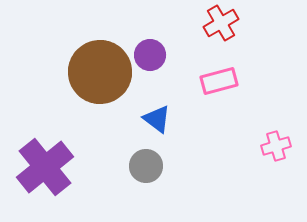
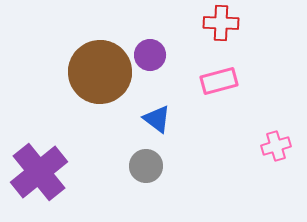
red cross: rotated 32 degrees clockwise
purple cross: moved 6 px left, 5 px down
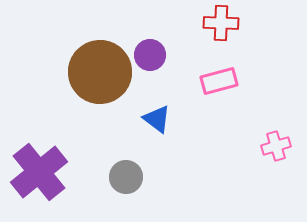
gray circle: moved 20 px left, 11 px down
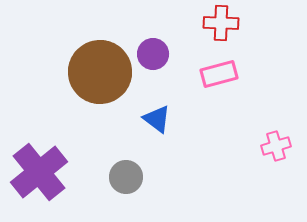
purple circle: moved 3 px right, 1 px up
pink rectangle: moved 7 px up
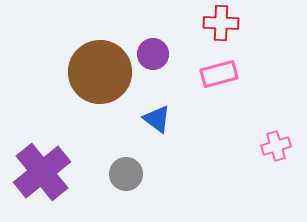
purple cross: moved 3 px right
gray circle: moved 3 px up
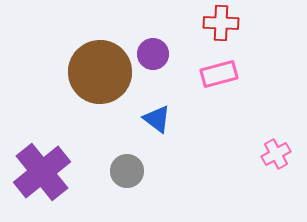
pink cross: moved 8 px down; rotated 12 degrees counterclockwise
gray circle: moved 1 px right, 3 px up
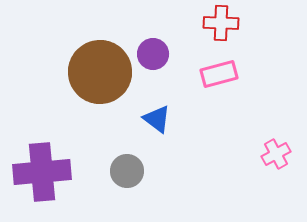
purple cross: rotated 34 degrees clockwise
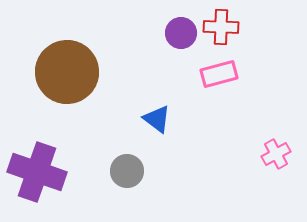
red cross: moved 4 px down
purple circle: moved 28 px right, 21 px up
brown circle: moved 33 px left
purple cross: moved 5 px left; rotated 24 degrees clockwise
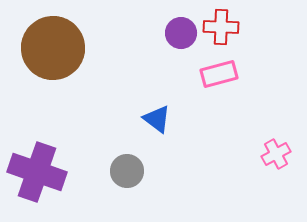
brown circle: moved 14 px left, 24 px up
